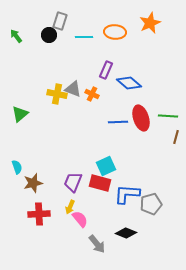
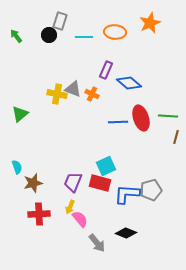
gray pentagon: moved 14 px up
gray arrow: moved 1 px up
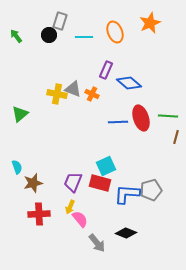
orange ellipse: rotated 65 degrees clockwise
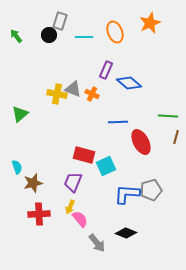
red ellipse: moved 24 px down; rotated 10 degrees counterclockwise
red rectangle: moved 16 px left, 28 px up
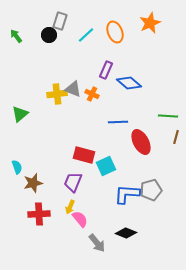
cyan line: moved 2 px right, 2 px up; rotated 42 degrees counterclockwise
yellow cross: rotated 18 degrees counterclockwise
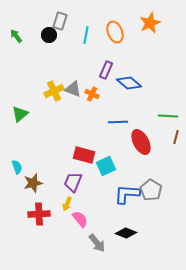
cyan line: rotated 36 degrees counterclockwise
yellow cross: moved 3 px left, 3 px up; rotated 18 degrees counterclockwise
gray pentagon: rotated 25 degrees counterclockwise
yellow arrow: moved 3 px left, 3 px up
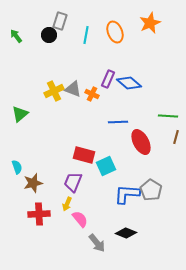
purple rectangle: moved 2 px right, 9 px down
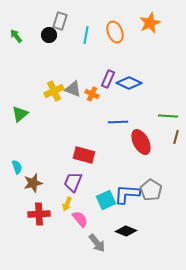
blue diamond: rotated 15 degrees counterclockwise
cyan square: moved 34 px down
black diamond: moved 2 px up
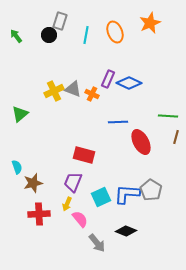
cyan square: moved 5 px left, 3 px up
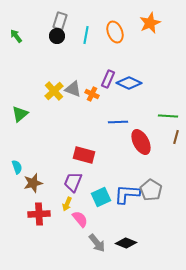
black circle: moved 8 px right, 1 px down
yellow cross: rotated 18 degrees counterclockwise
black diamond: moved 12 px down
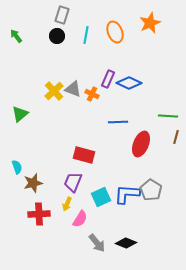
gray rectangle: moved 2 px right, 6 px up
red ellipse: moved 2 px down; rotated 50 degrees clockwise
pink semicircle: rotated 72 degrees clockwise
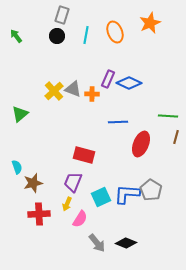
orange cross: rotated 24 degrees counterclockwise
